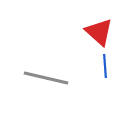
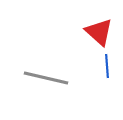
blue line: moved 2 px right
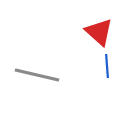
gray line: moved 9 px left, 3 px up
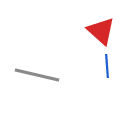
red triangle: moved 2 px right, 1 px up
